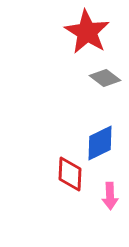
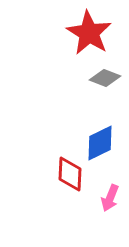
red star: moved 2 px right, 1 px down
gray diamond: rotated 16 degrees counterclockwise
pink arrow: moved 2 px down; rotated 24 degrees clockwise
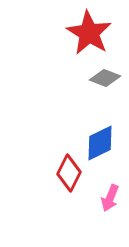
red diamond: moved 1 px left, 1 px up; rotated 24 degrees clockwise
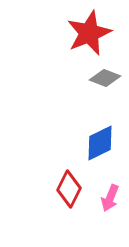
red star: rotated 18 degrees clockwise
red diamond: moved 16 px down
